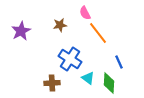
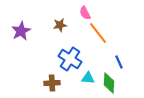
cyan triangle: rotated 32 degrees counterclockwise
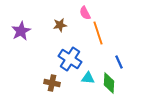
orange line: rotated 20 degrees clockwise
brown cross: rotated 14 degrees clockwise
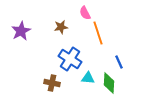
brown star: moved 1 px right, 2 px down
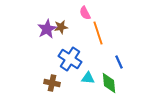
purple star: moved 26 px right, 2 px up
green diamond: rotated 10 degrees counterclockwise
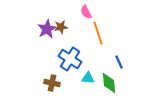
pink semicircle: moved 1 px right, 1 px up
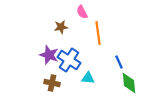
pink semicircle: moved 4 px left
purple star: moved 2 px right, 26 px down; rotated 24 degrees counterclockwise
orange line: rotated 10 degrees clockwise
blue cross: moved 1 px left, 1 px down
green diamond: moved 20 px right
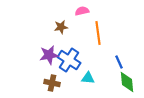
pink semicircle: moved 1 px up; rotated 104 degrees clockwise
purple star: rotated 30 degrees counterclockwise
green diamond: moved 2 px left, 1 px up
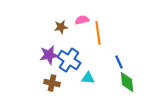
pink semicircle: moved 9 px down
